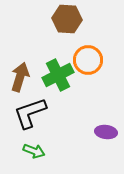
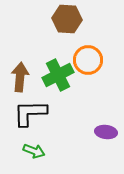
brown arrow: rotated 12 degrees counterclockwise
black L-shape: rotated 18 degrees clockwise
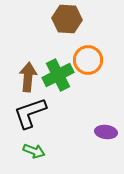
brown arrow: moved 8 px right
black L-shape: rotated 18 degrees counterclockwise
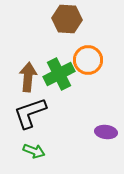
green cross: moved 1 px right, 1 px up
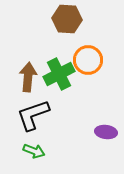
black L-shape: moved 3 px right, 2 px down
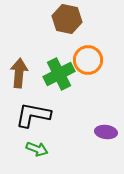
brown hexagon: rotated 8 degrees clockwise
brown arrow: moved 9 px left, 4 px up
black L-shape: rotated 30 degrees clockwise
green arrow: moved 3 px right, 2 px up
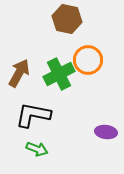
brown arrow: rotated 24 degrees clockwise
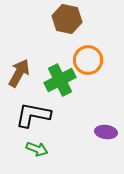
green cross: moved 1 px right, 6 px down
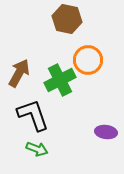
black L-shape: rotated 60 degrees clockwise
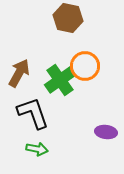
brown hexagon: moved 1 px right, 1 px up
orange circle: moved 3 px left, 6 px down
green cross: rotated 8 degrees counterclockwise
black L-shape: moved 2 px up
green arrow: rotated 10 degrees counterclockwise
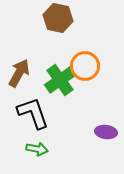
brown hexagon: moved 10 px left
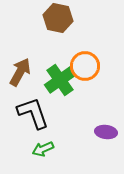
brown arrow: moved 1 px right, 1 px up
green arrow: moved 6 px right; rotated 145 degrees clockwise
